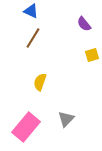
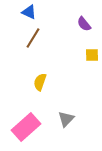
blue triangle: moved 2 px left, 1 px down
yellow square: rotated 16 degrees clockwise
pink rectangle: rotated 8 degrees clockwise
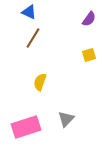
purple semicircle: moved 5 px right, 5 px up; rotated 105 degrees counterclockwise
yellow square: moved 3 px left; rotated 16 degrees counterclockwise
pink rectangle: rotated 24 degrees clockwise
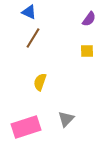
yellow square: moved 2 px left, 4 px up; rotated 16 degrees clockwise
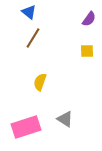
blue triangle: rotated 14 degrees clockwise
gray triangle: moved 1 px left; rotated 42 degrees counterclockwise
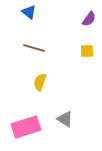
brown line: moved 1 px right, 10 px down; rotated 75 degrees clockwise
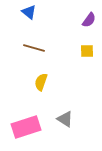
purple semicircle: moved 1 px down
yellow semicircle: moved 1 px right
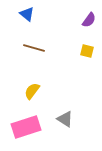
blue triangle: moved 2 px left, 2 px down
yellow square: rotated 16 degrees clockwise
yellow semicircle: moved 9 px left, 9 px down; rotated 18 degrees clockwise
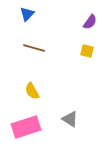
blue triangle: rotated 35 degrees clockwise
purple semicircle: moved 1 px right, 2 px down
yellow semicircle: rotated 66 degrees counterclockwise
gray triangle: moved 5 px right
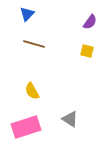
brown line: moved 4 px up
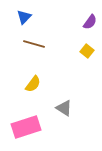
blue triangle: moved 3 px left, 3 px down
yellow square: rotated 24 degrees clockwise
yellow semicircle: moved 1 px right, 7 px up; rotated 114 degrees counterclockwise
gray triangle: moved 6 px left, 11 px up
